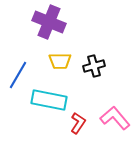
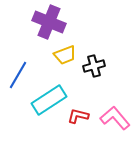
yellow trapezoid: moved 5 px right, 6 px up; rotated 20 degrees counterclockwise
cyan rectangle: rotated 44 degrees counterclockwise
red L-shape: moved 7 px up; rotated 110 degrees counterclockwise
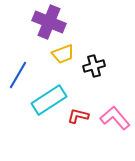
yellow trapezoid: moved 2 px left, 1 px up
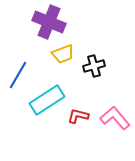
cyan rectangle: moved 2 px left
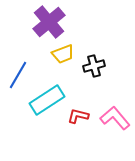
purple cross: rotated 28 degrees clockwise
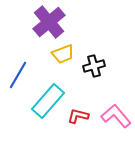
cyan rectangle: moved 1 px right, 1 px down; rotated 16 degrees counterclockwise
pink L-shape: moved 1 px right, 2 px up
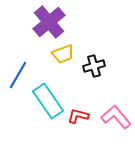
cyan rectangle: rotated 76 degrees counterclockwise
pink L-shape: moved 1 px down
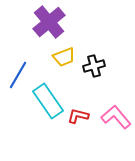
yellow trapezoid: moved 1 px right, 3 px down
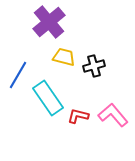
yellow trapezoid: rotated 145 degrees counterclockwise
cyan rectangle: moved 3 px up
pink L-shape: moved 3 px left, 2 px up
